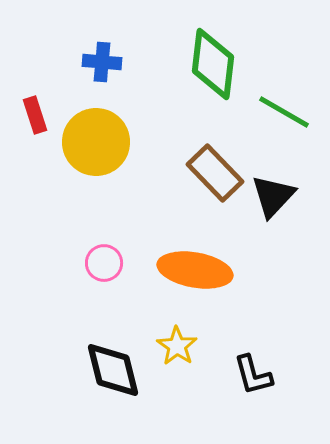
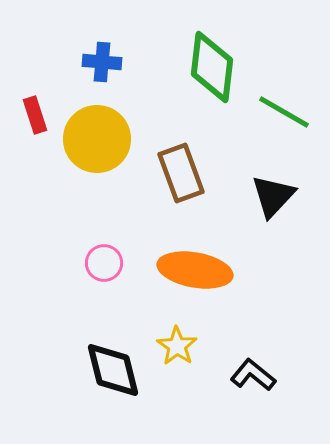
green diamond: moved 1 px left, 3 px down
yellow circle: moved 1 px right, 3 px up
brown rectangle: moved 34 px left; rotated 24 degrees clockwise
black L-shape: rotated 144 degrees clockwise
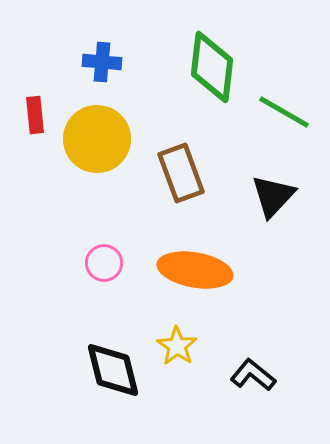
red rectangle: rotated 12 degrees clockwise
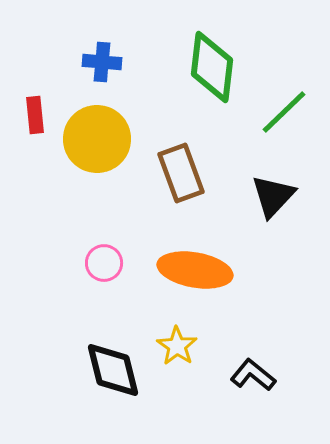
green line: rotated 74 degrees counterclockwise
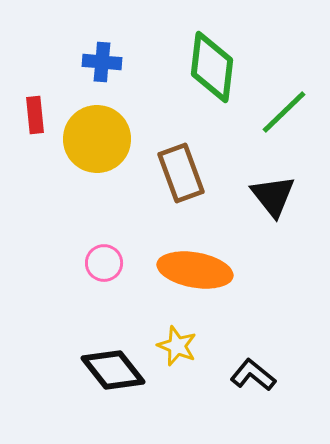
black triangle: rotated 21 degrees counterclockwise
yellow star: rotated 12 degrees counterclockwise
black diamond: rotated 24 degrees counterclockwise
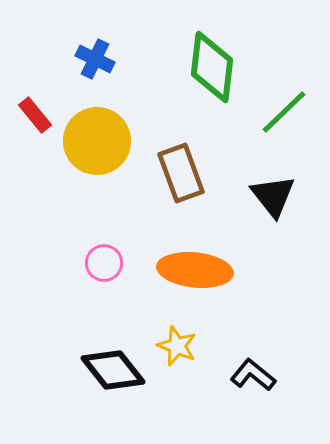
blue cross: moved 7 px left, 3 px up; rotated 21 degrees clockwise
red rectangle: rotated 33 degrees counterclockwise
yellow circle: moved 2 px down
orange ellipse: rotated 4 degrees counterclockwise
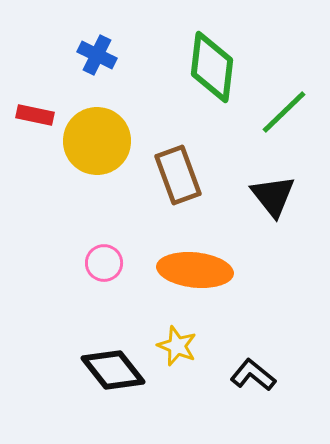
blue cross: moved 2 px right, 4 px up
red rectangle: rotated 39 degrees counterclockwise
brown rectangle: moved 3 px left, 2 px down
